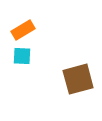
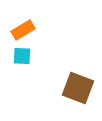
brown square: moved 9 px down; rotated 36 degrees clockwise
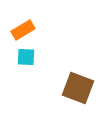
cyan square: moved 4 px right, 1 px down
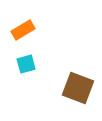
cyan square: moved 7 px down; rotated 18 degrees counterclockwise
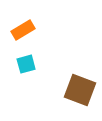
brown square: moved 2 px right, 2 px down
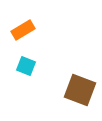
cyan square: moved 2 px down; rotated 36 degrees clockwise
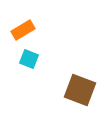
cyan square: moved 3 px right, 7 px up
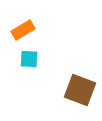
cyan square: rotated 18 degrees counterclockwise
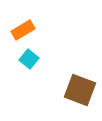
cyan square: rotated 36 degrees clockwise
